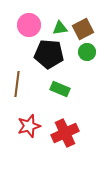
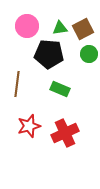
pink circle: moved 2 px left, 1 px down
green circle: moved 2 px right, 2 px down
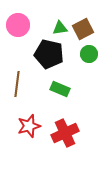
pink circle: moved 9 px left, 1 px up
black pentagon: rotated 8 degrees clockwise
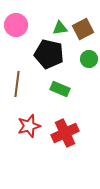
pink circle: moved 2 px left
green circle: moved 5 px down
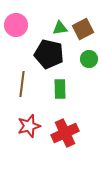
brown line: moved 5 px right
green rectangle: rotated 66 degrees clockwise
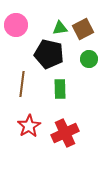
red star: rotated 15 degrees counterclockwise
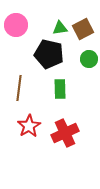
brown line: moved 3 px left, 4 px down
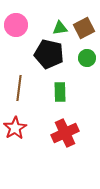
brown square: moved 1 px right, 1 px up
green circle: moved 2 px left, 1 px up
green rectangle: moved 3 px down
red star: moved 14 px left, 2 px down
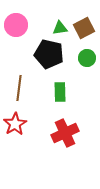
red star: moved 4 px up
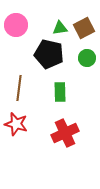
red star: moved 1 px right; rotated 25 degrees counterclockwise
